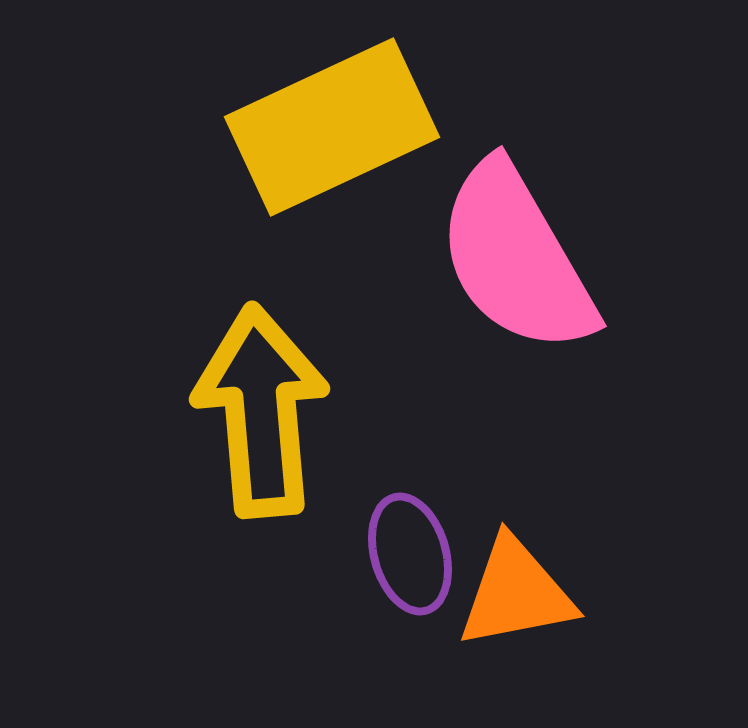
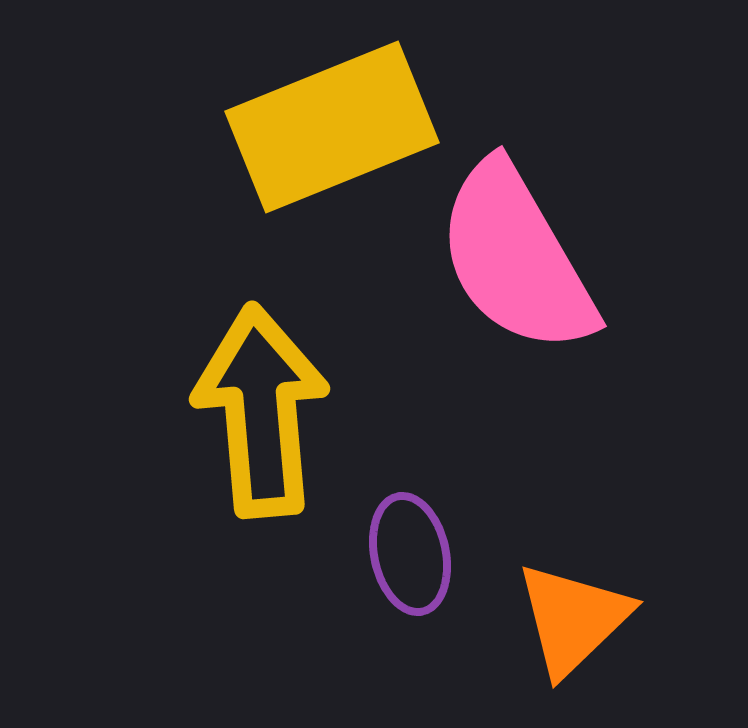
yellow rectangle: rotated 3 degrees clockwise
purple ellipse: rotated 4 degrees clockwise
orange triangle: moved 57 px right, 26 px down; rotated 33 degrees counterclockwise
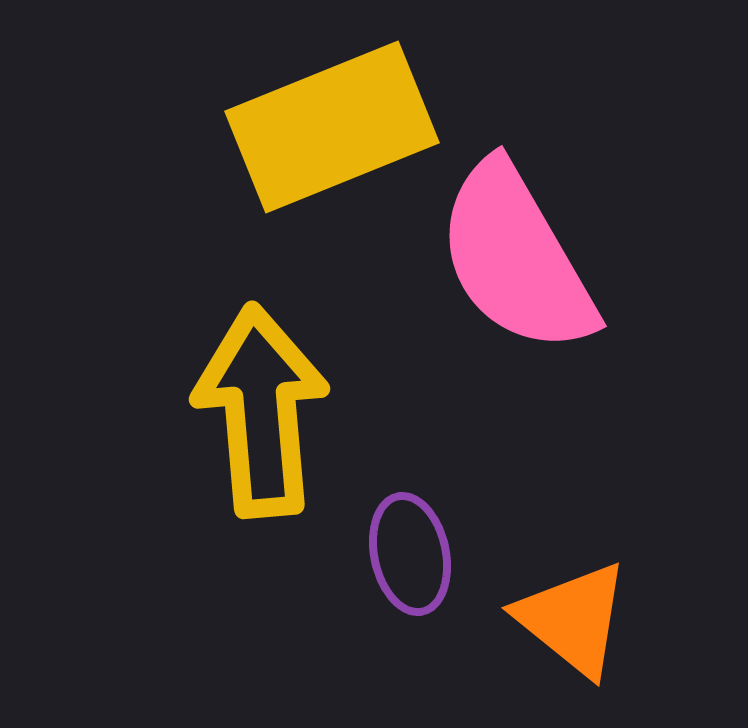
orange triangle: rotated 37 degrees counterclockwise
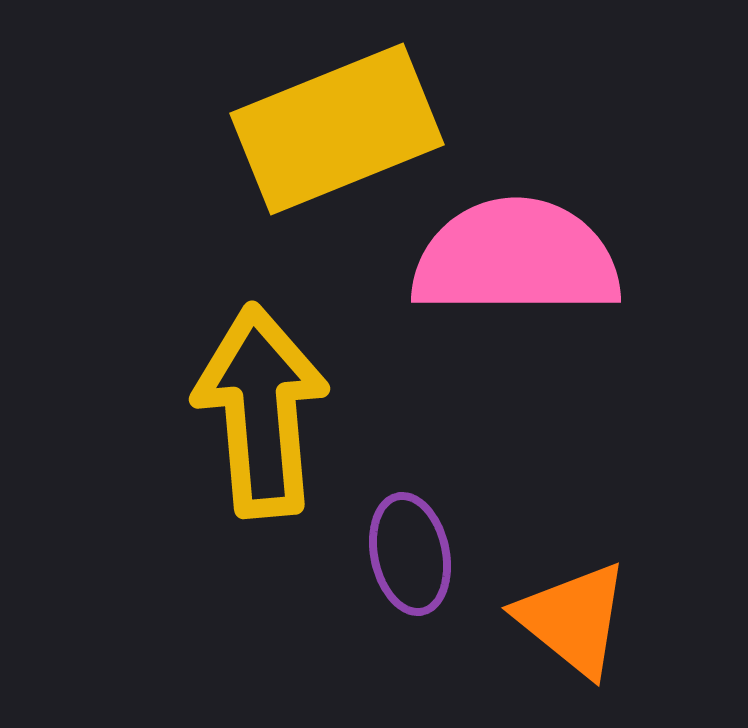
yellow rectangle: moved 5 px right, 2 px down
pink semicircle: rotated 120 degrees clockwise
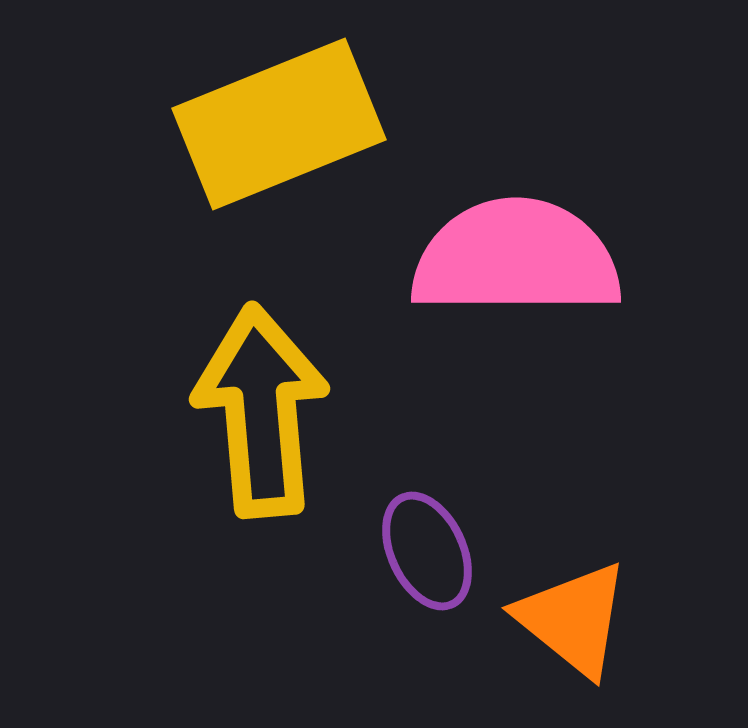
yellow rectangle: moved 58 px left, 5 px up
purple ellipse: moved 17 px right, 3 px up; rotated 13 degrees counterclockwise
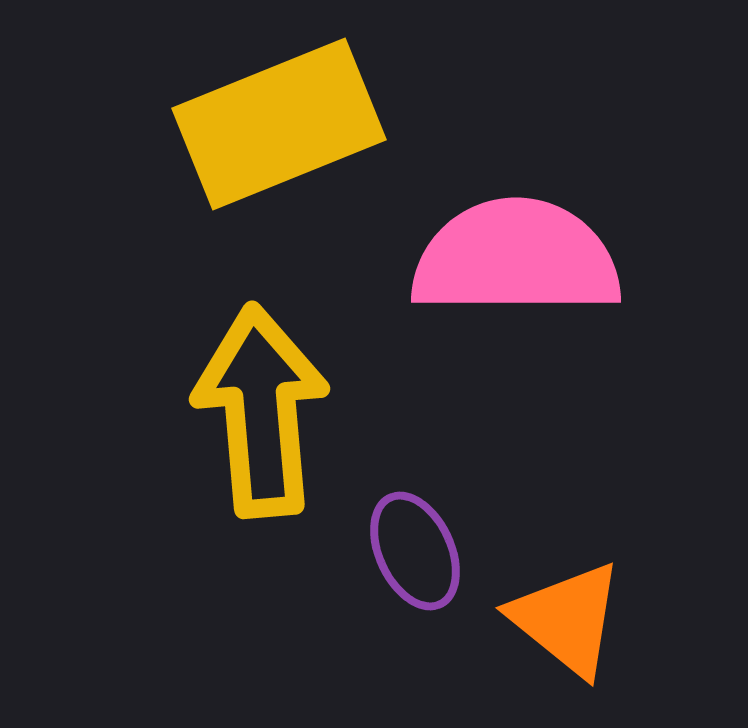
purple ellipse: moved 12 px left
orange triangle: moved 6 px left
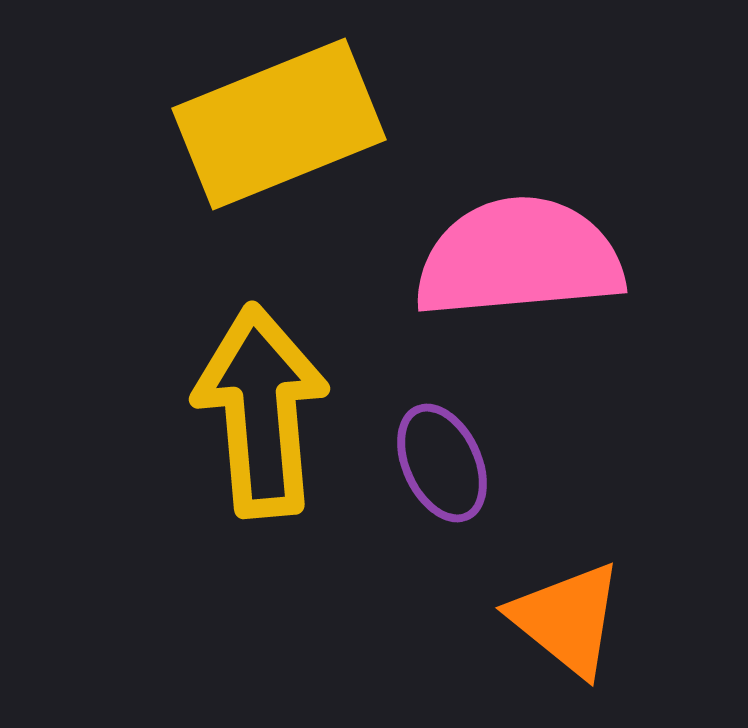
pink semicircle: moved 3 px right; rotated 5 degrees counterclockwise
purple ellipse: moved 27 px right, 88 px up
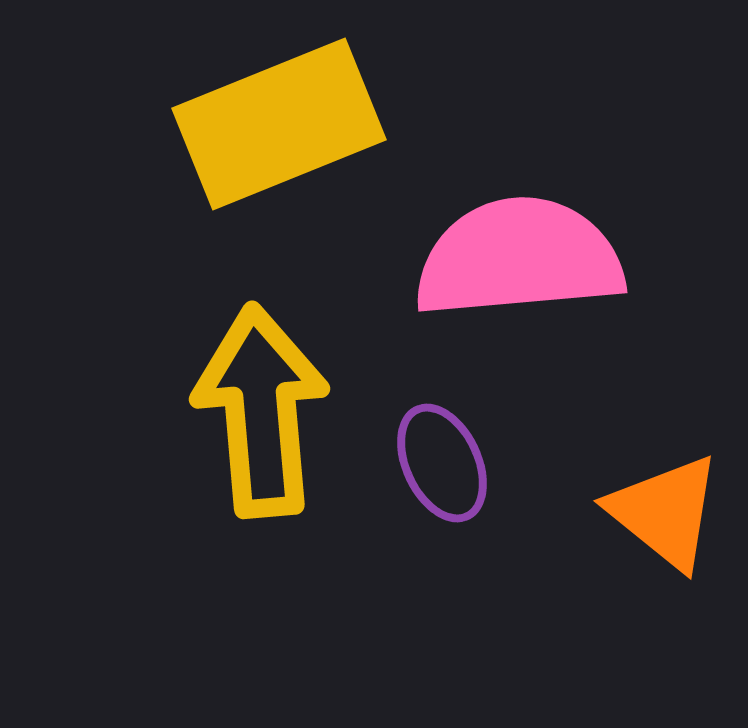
orange triangle: moved 98 px right, 107 px up
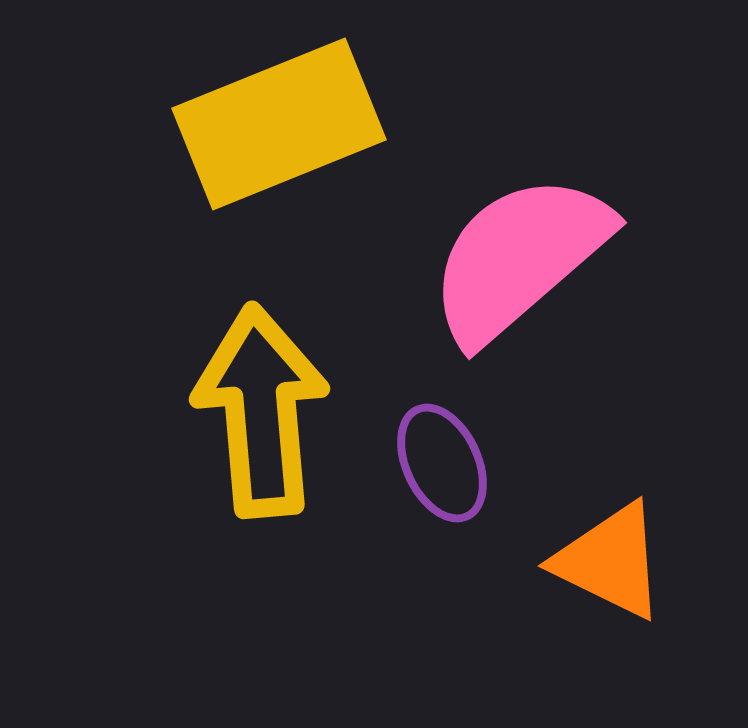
pink semicircle: rotated 36 degrees counterclockwise
orange triangle: moved 55 px left, 49 px down; rotated 13 degrees counterclockwise
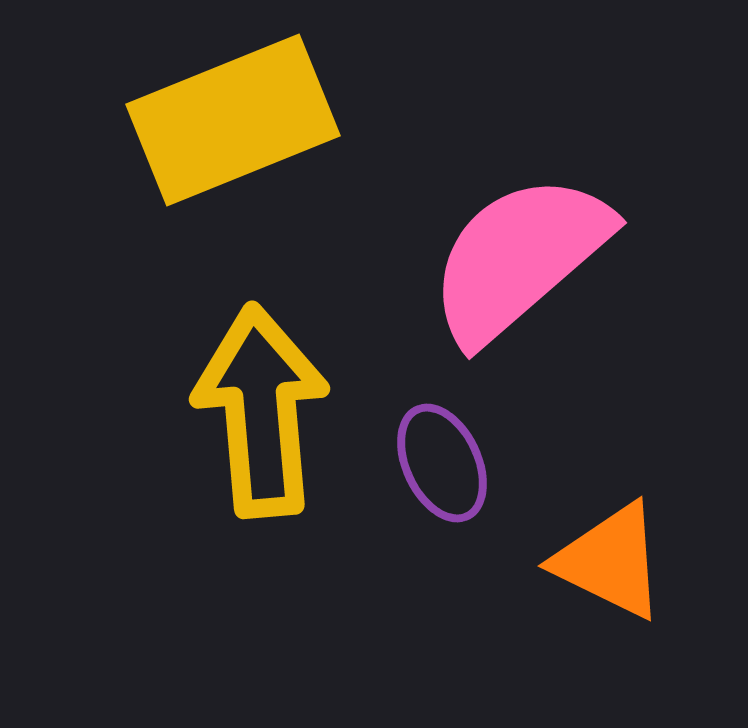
yellow rectangle: moved 46 px left, 4 px up
